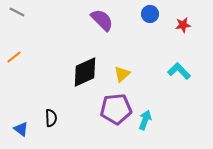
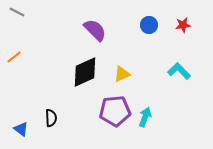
blue circle: moved 1 px left, 11 px down
purple semicircle: moved 7 px left, 10 px down
yellow triangle: rotated 18 degrees clockwise
purple pentagon: moved 1 px left, 2 px down
cyan arrow: moved 3 px up
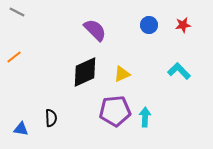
cyan arrow: rotated 18 degrees counterclockwise
blue triangle: rotated 28 degrees counterclockwise
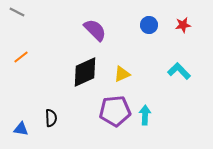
orange line: moved 7 px right
cyan arrow: moved 2 px up
